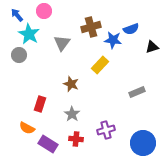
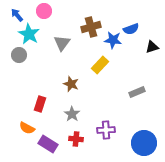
purple cross: rotated 12 degrees clockwise
blue circle: moved 1 px right
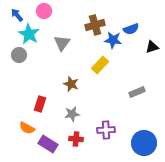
brown cross: moved 4 px right, 2 px up
gray star: rotated 28 degrees clockwise
